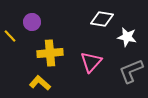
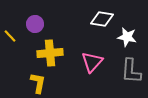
purple circle: moved 3 px right, 2 px down
pink triangle: moved 1 px right
gray L-shape: rotated 64 degrees counterclockwise
yellow L-shape: moved 2 px left; rotated 60 degrees clockwise
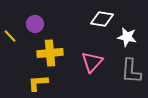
yellow L-shape: rotated 105 degrees counterclockwise
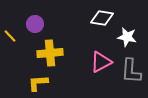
white diamond: moved 1 px up
pink triangle: moved 9 px right; rotated 20 degrees clockwise
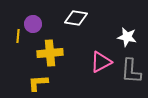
white diamond: moved 26 px left
purple circle: moved 2 px left
yellow line: moved 8 px right; rotated 48 degrees clockwise
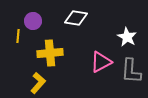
purple circle: moved 3 px up
white star: rotated 18 degrees clockwise
yellow L-shape: rotated 135 degrees clockwise
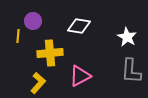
white diamond: moved 3 px right, 8 px down
pink triangle: moved 21 px left, 14 px down
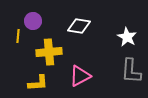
yellow cross: moved 1 px left, 1 px up
yellow L-shape: rotated 45 degrees clockwise
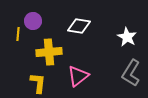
yellow line: moved 2 px up
gray L-shape: moved 2 px down; rotated 28 degrees clockwise
pink triangle: moved 2 px left; rotated 10 degrees counterclockwise
yellow L-shape: rotated 80 degrees counterclockwise
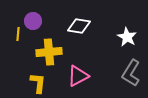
pink triangle: rotated 10 degrees clockwise
